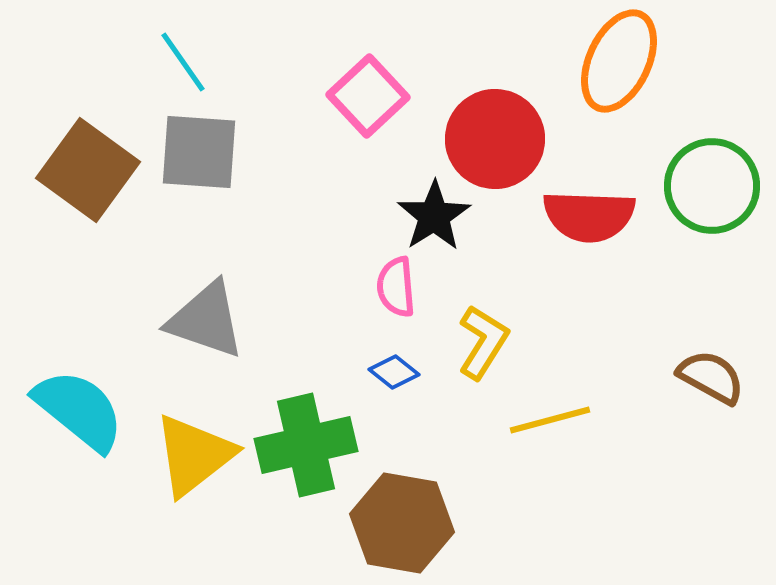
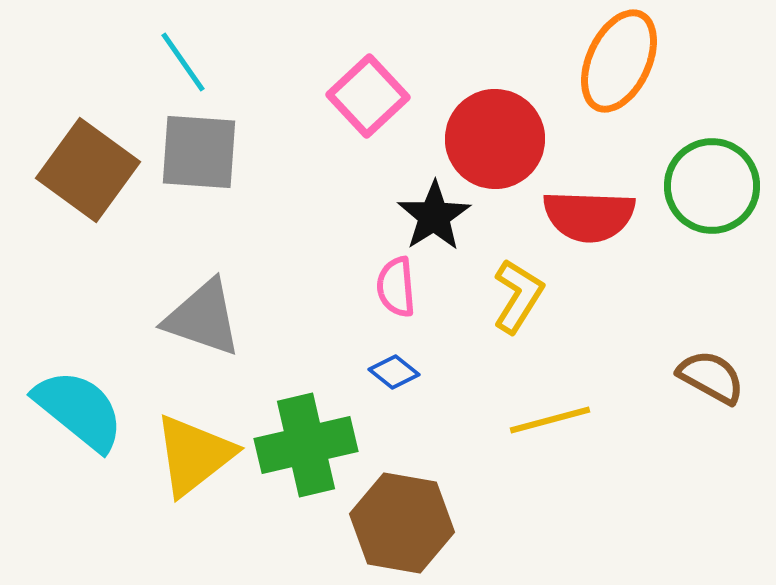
gray triangle: moved 3 px left, 2 px up
yellow L-shape: moved 35 px right, 46 px up
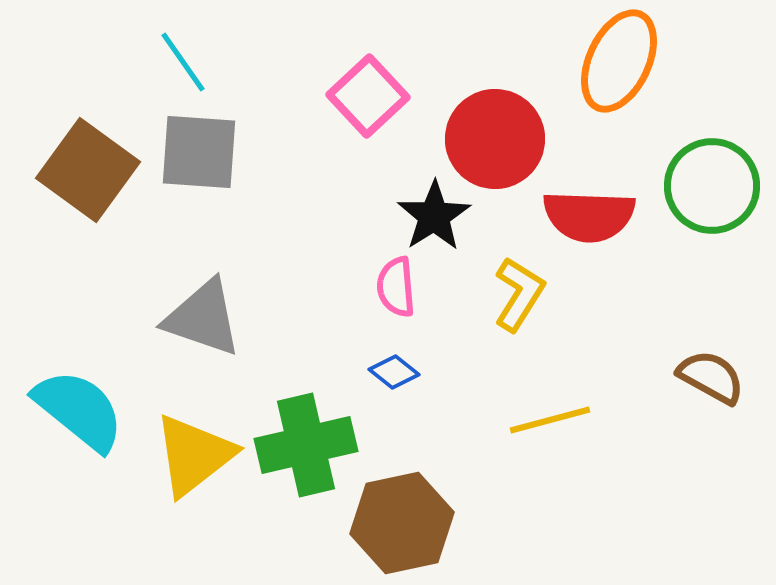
yellow L-shape: moved 1 px right, 2 px up
brown hexagon: rotated 22 degrees counterclockwise
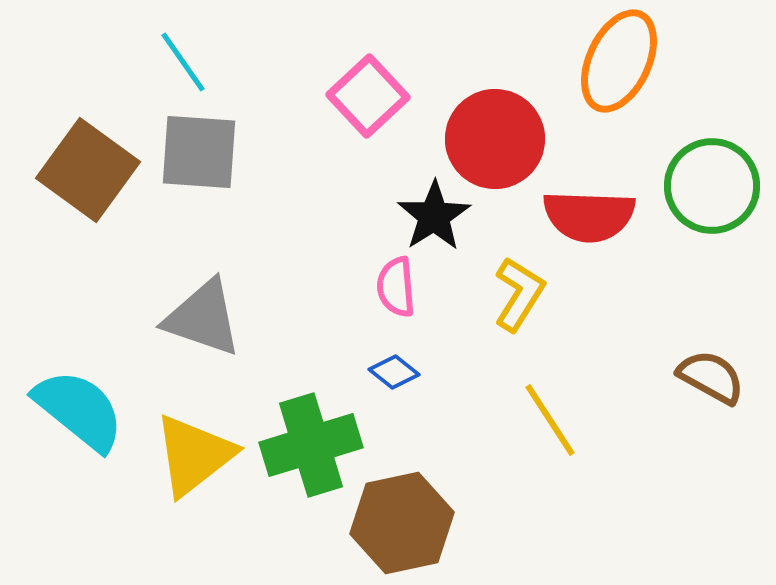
yellow line: rotated 72 degrees clockwise
green cross: moved 5 px right; rotated 4 degrees counterclockwise
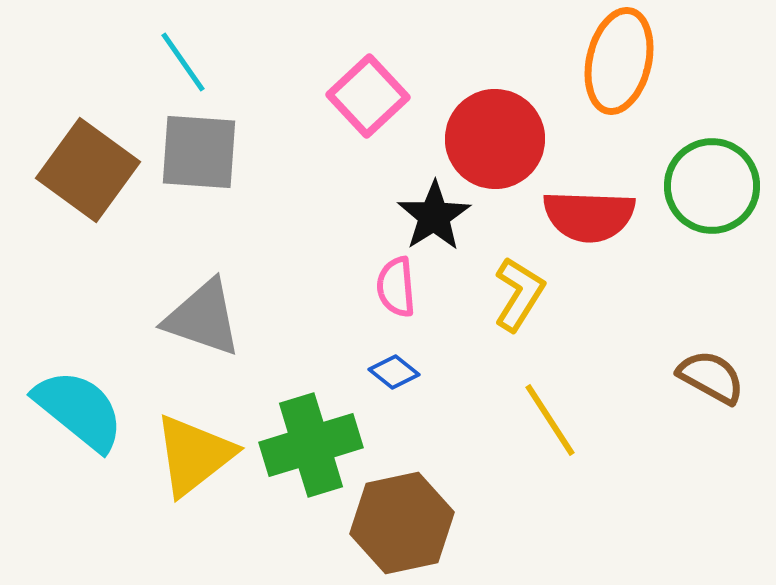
orange ellipse: rotated 12 degrees counterclockwise
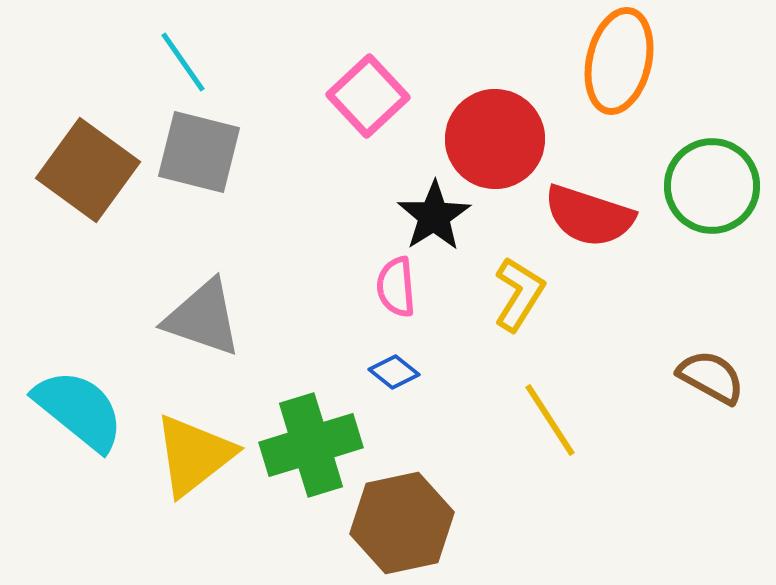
gray square: rotated 10 degrees clockwise
red semicircle: rotated 16 degrees clockwise
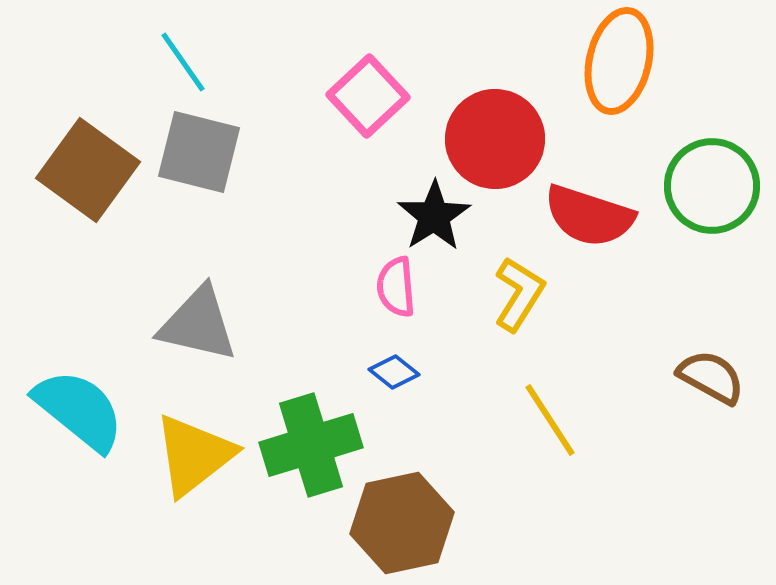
gray triangle: moved 5 px left, 6 px down; rotated 6 degrees counterclockwise
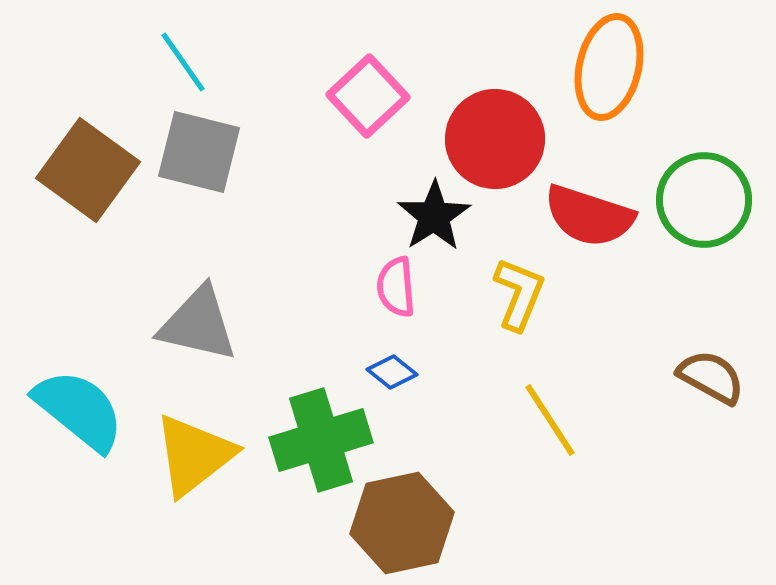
orange ellipse: moved 10 px left, 6 px down
green circle: moved 8 px left, 14 px down
yellow L-shape: rotated 10 degrees counterclockwise
blue diamond: moved 2 px left
green cross: moved 10 px right, 5 px up
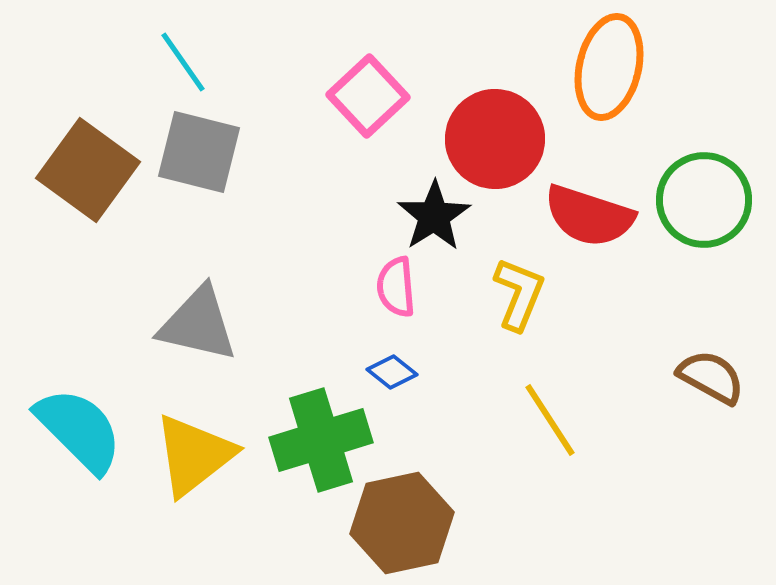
cyan semicircle: moved 20 px down; rotated 6 degrees clockwise
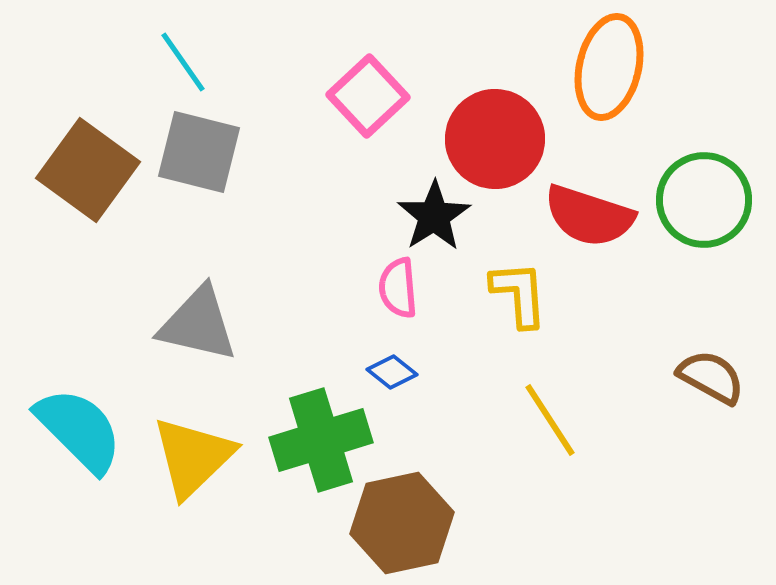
pink semicircle: moved 2 px right, 1 px down
yellow L-shape: rotated 26 degrees counterclockwise
yellow triangle: moved 1 px left, 2 px down; rotated 6 degrees counterclockwise
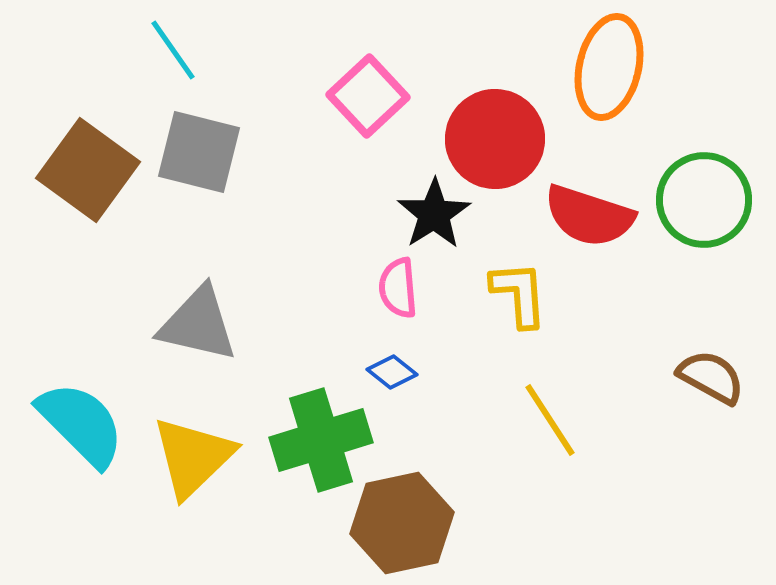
cyan line: moved 10 px left, 12 px up
black star: moved 2 px up
cyan semicircle: moved 2 px right, 6 px up
